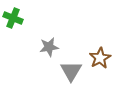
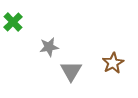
green cross: moved 4 px down; rotated 24 degrees clockwise
brown star: moved 13 px right, 5 px down
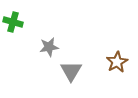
green cross: rotated 30 degrees counterclockwise
brown star: moved 4 px right, 1 px up
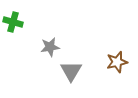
gray star: moved 1 px right
brown star: rotated 15 degrees clockwise
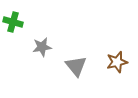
gray star: moved 8 px left
gray triangle: moved 5 px right, 5 px up; rotated 10 degrees counterclockwise
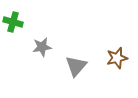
brown star: moved 4 px up
gray triangle: rotated 20 degrees clockwise
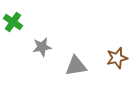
green cross: rotated 18 degrees clockwise
gray triangle: rotated 40 degrees clockwise
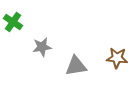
brown star: rotated 20 degrees clockwise
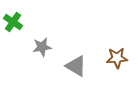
brown star: rotated 10 degrees counterclockwise
gray triangle: rotated 40 degrees clockwise
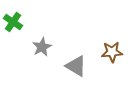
gray star: rotated 18 degrees counterclockwise
brown star: moved 5 px left, 6 px up
